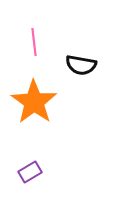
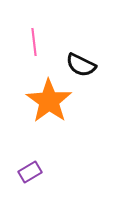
black semicircle: rotated 16 degrees clockwise
orange star: moved 15 px right, 1 px up
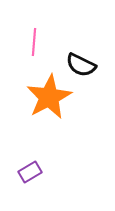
pink line: rotated 12 degrees clockwise
orange star: moved 4 px up; rotated 9 degrees clockwise
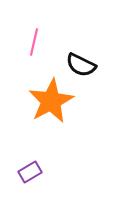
pink line: rotated 8 degrees clockwise
orange star: moved 2 px right, 4 px down
